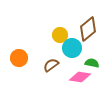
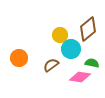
cyan circle: moved 1 px left, 1 px down
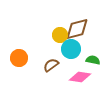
brown diamond: moved 11 px left; rotated 25 degrees clockwise
green semicircle: moved 1 px right, 3 px up
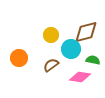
brown diamond: moved 9 px right, 3 px down
yellow circle: moved 9 px left
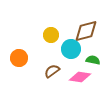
brown diamond: moved 1 px up
brown semicircle: moved 1 px right, 6 px down
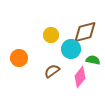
brown diamond: moved 1 px left, 1 px down
pink diamond: rotated 60 degrees counterclockwise
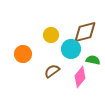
orange circle: moved 4 px right, 4 px up
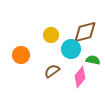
orange circle: moved 2 px left, 1 px down
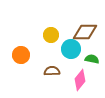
brown diamond: rotated 15 degrees clockwise
green semicircle: moved 1 px left, 1 px up
brown semicircle: rotated 35 degrees clockwise
pink diamond: moved 3 px down
